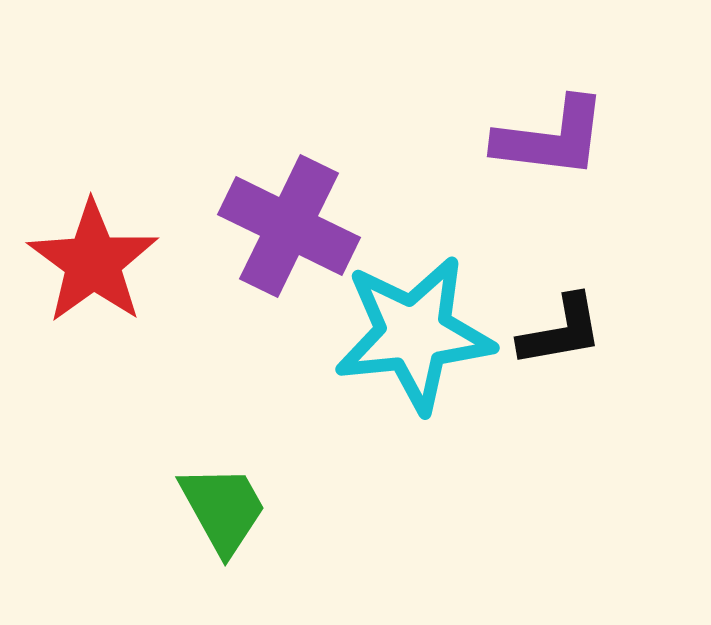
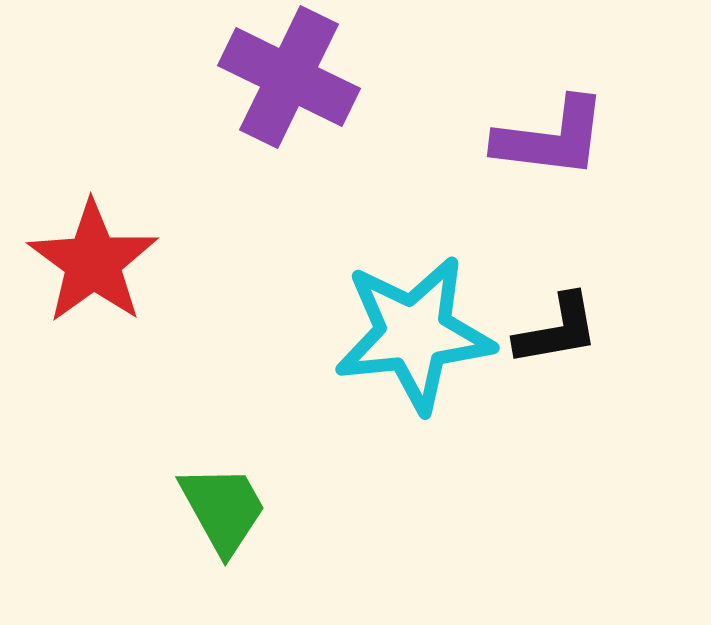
purple cross: moved 149 px up
black L-shape: moved 4 px left, 1 px up
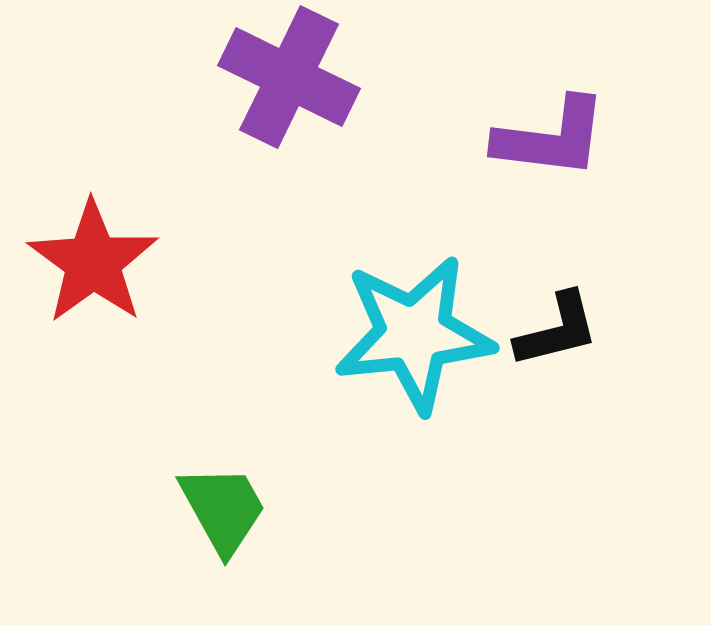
black L-shape: rotated 4 degrees counterclockwise
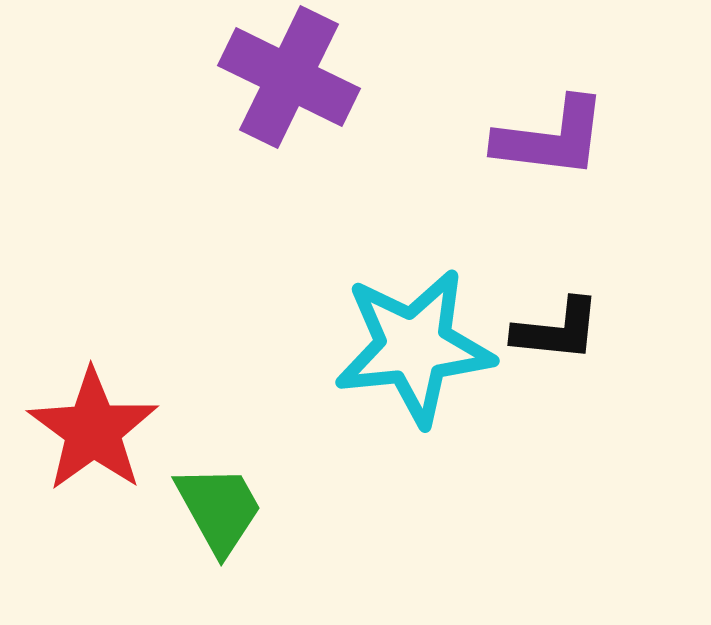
red star: moved 168 px down
black L-shape: rotated 20 degrees clockwise
cyan star: moved 13 px down
green trapezoid: moved 4 px left
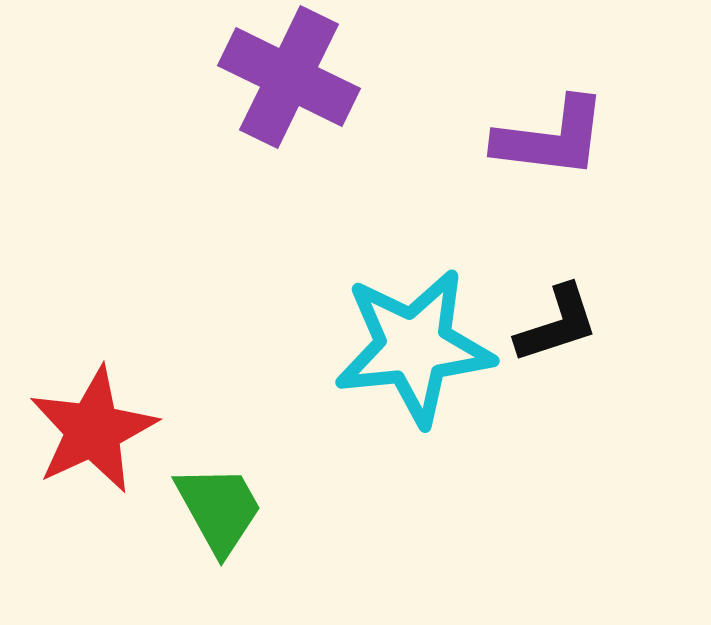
black L-shape: moved 6 px up; rotated 24 degrees counterclockwise
red star: rotated 11 degrees clockwise
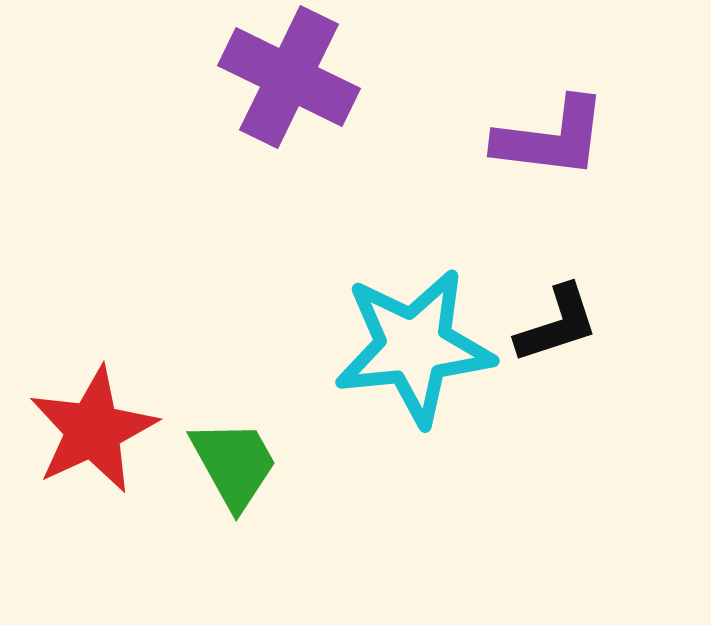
green trapezoid: moved 15 px right, 45 px up
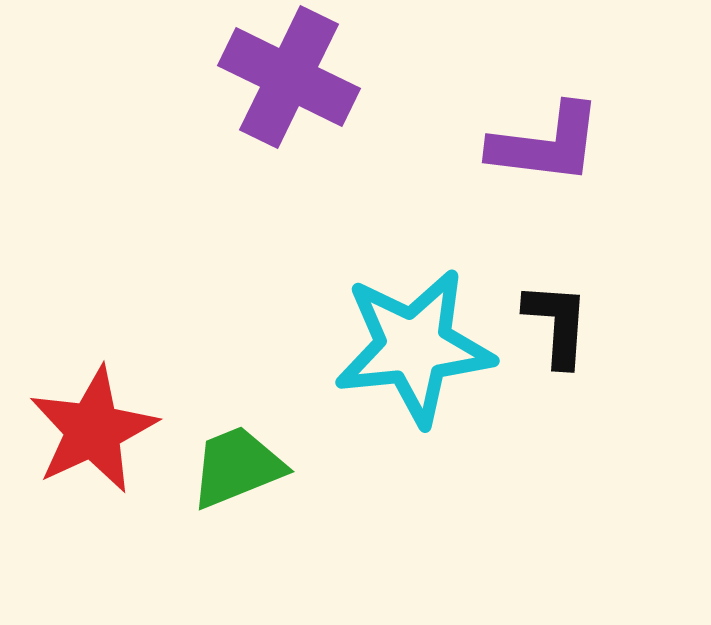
purple L-shape: moved 5 px left, 6 px down
black L-shape: rotated 68 degrees counterclockwise
green trapezoid: moved 3 px right, 3 px down; rotated 83 degrees counterclockwise
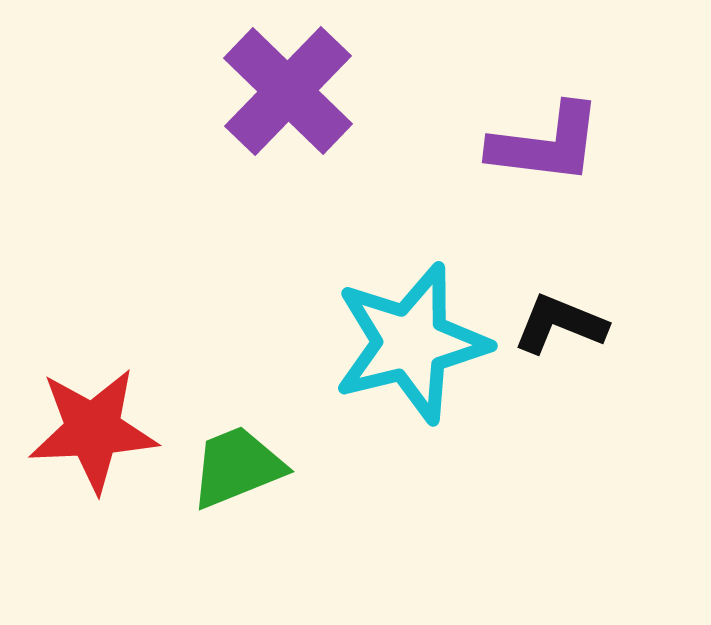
purple cross: moved 1 px left, 14 px down; rotated 18 degrees clockwise
black L-shape: moved 3 px right; rotated 72 degrees counterclockwise
cyan star: moved 3 px left, 4 px up; rotated 8 degrees counterclockwise
red star: rotated 22 degrees clockwise
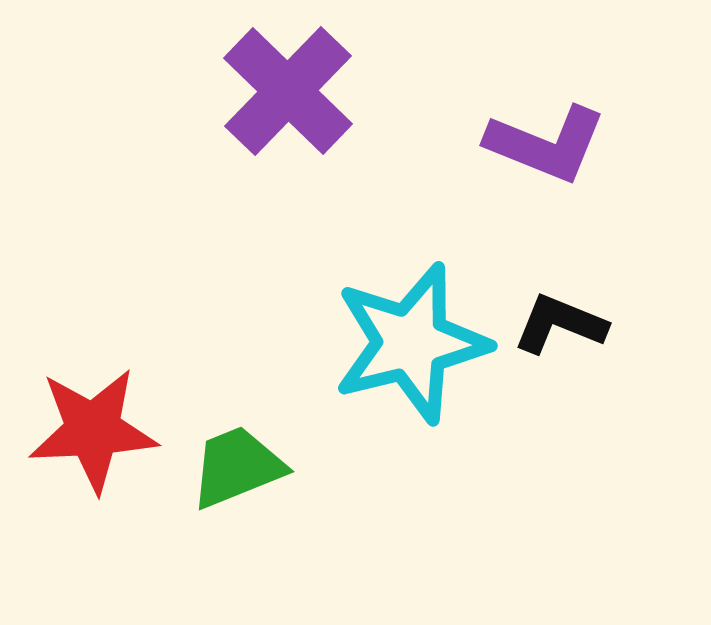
purple L-shape: rotated 15 degrees clockwise
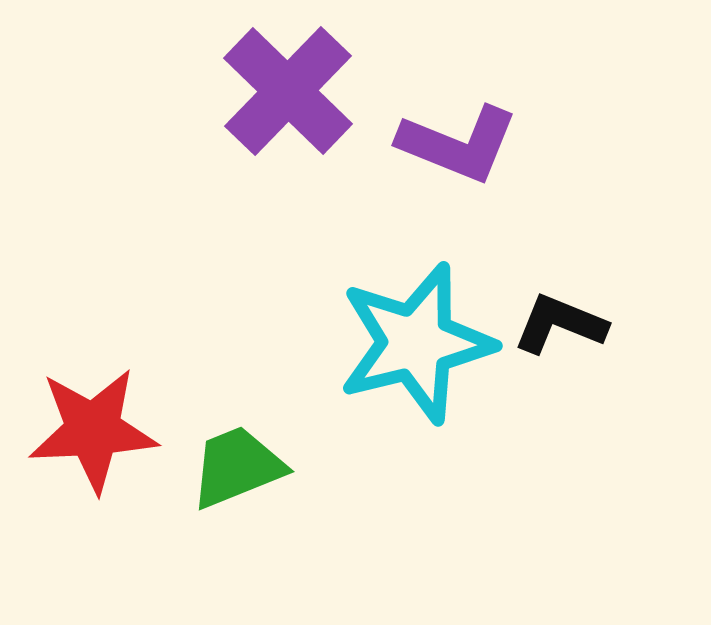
purple L-shape: moved 88 px left
cyan star: moved 5 px right
